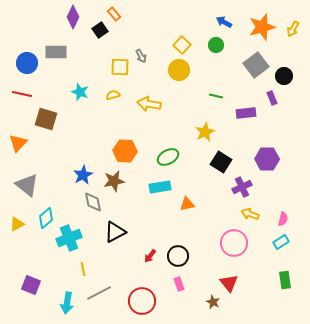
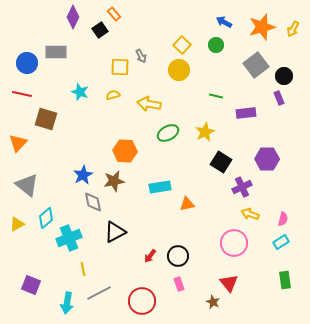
purple rectangle at (272, 98): moved 7 px right
green ellipse at (168, 157): moved 24 px up
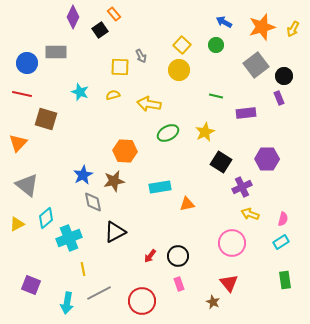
pink circle at (234, 243): moved 2 px left
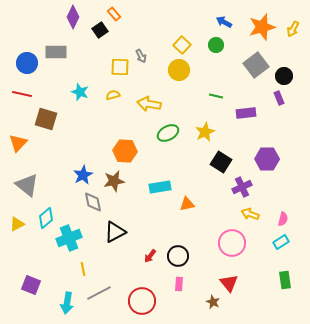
pink rectangle at (179, 284): rotated 24 degrees clockwise
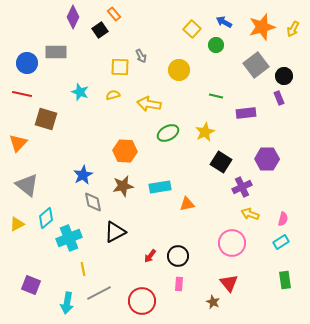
yellow square at (182, 45): moved 10 px right, 16 px up
brown star at (114, 181): moved 9 px right, 5 px down
